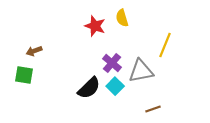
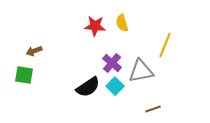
yellow semicircle: moved 5 px down
red star: rotated 15 degrees counterclockwise
black semicircle: moved 1 px left, 1 px up; rotated 10 degrees clockwise
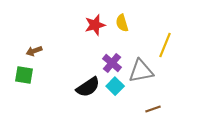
red star: moved 1 px up; rotated 20 degrees counterclockwise
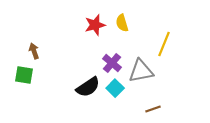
yellow line: moved 1 px left, 1 px up
brown arrow: rotated 91 degrees clockwise
cyan square: moved 2 px down
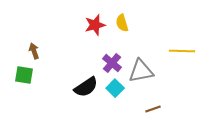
yellow line: moved 18 px right, 7 px down; rotated 70 degrees clockwise
black semicircle: moved 2 px left
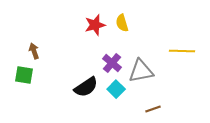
cyan square: moved 1 px right, 1 px down
